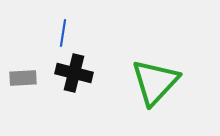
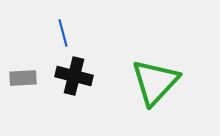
blue line: rotated 24 degrees counterclockwise
black cross: moved 3 px down
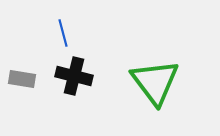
gray rectangle: moved 1 px left, 1 px down; rotated 12 degrees clockwise
green triangle: rotated 20 degrees counterclockwise
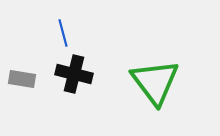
black cross: moved 2 px up
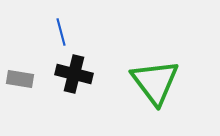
blue line: moved 2 px left, 1 px up
gray rectangle: moved 2 px left
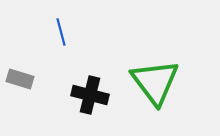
black cross: moved 16 px right, 21 px down
gray rectangle: rotated 8 degrees clockwise
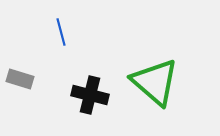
green triangle: rotated 12 degrees counterclockwise
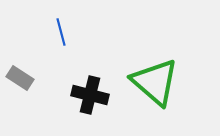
gray rectangle: moved 1 px up; rotated 16 degrees clockwise
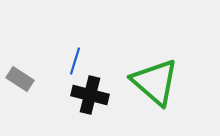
blue line: moved 14 px right, 29 px down; rotated 32 degrees clockwise
gray rectangle: moved 1 px down
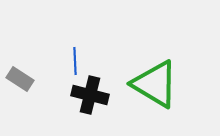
blue line: rotated 20 degrees counterclockwise
green triangle: moved 2 px down; rotated 10 degrees counterclockwise
